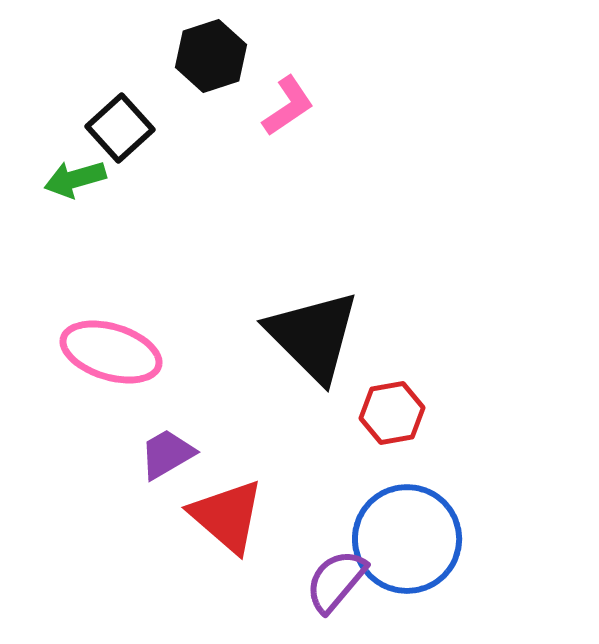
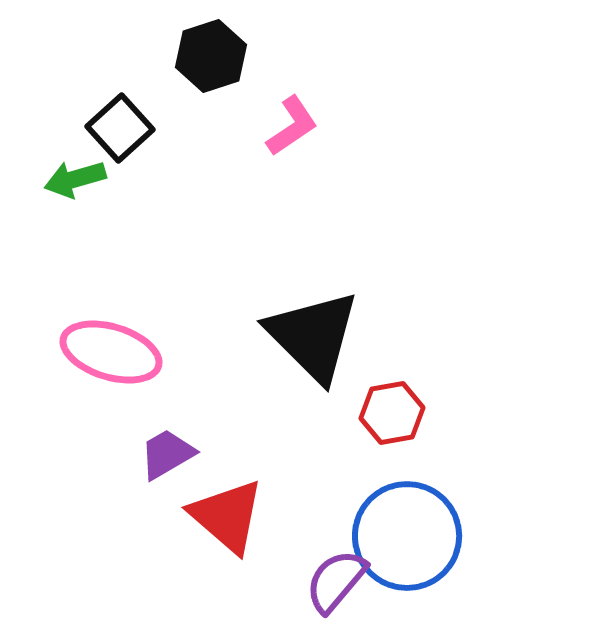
pink L-shape: moved 4 px right, 20 px down
blue circle: moved 3 px up
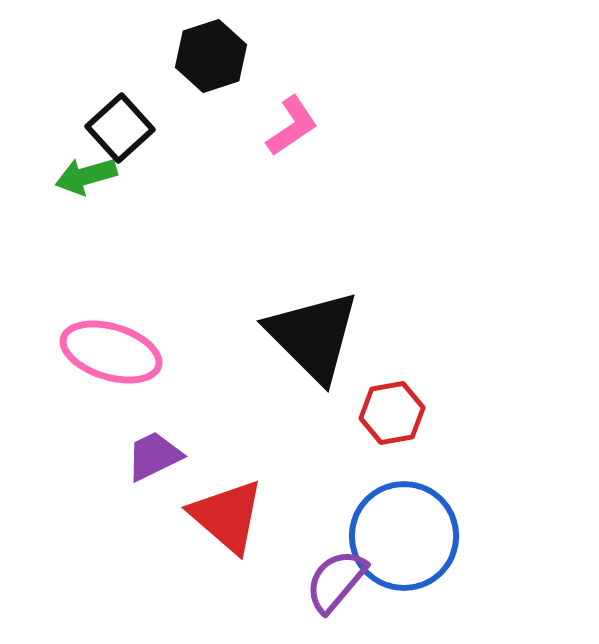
green arrow: moved 11 px right, 3 px up
purple trapezoid: moved 13 px left, 2 px down; rotated 4 degrees clockwise
blue circle: moved 3 px left
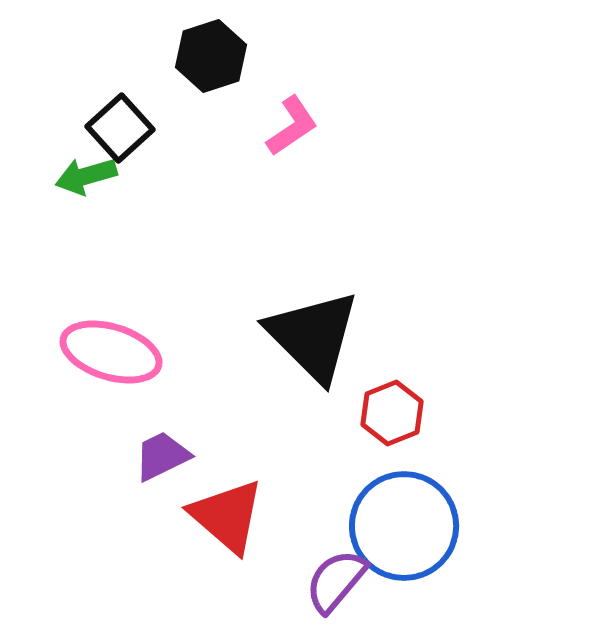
red hexagon: rotated 12 degrees counterclockwise
purple trapezoid: moved 8 px right
blue circle: moved 10 px up
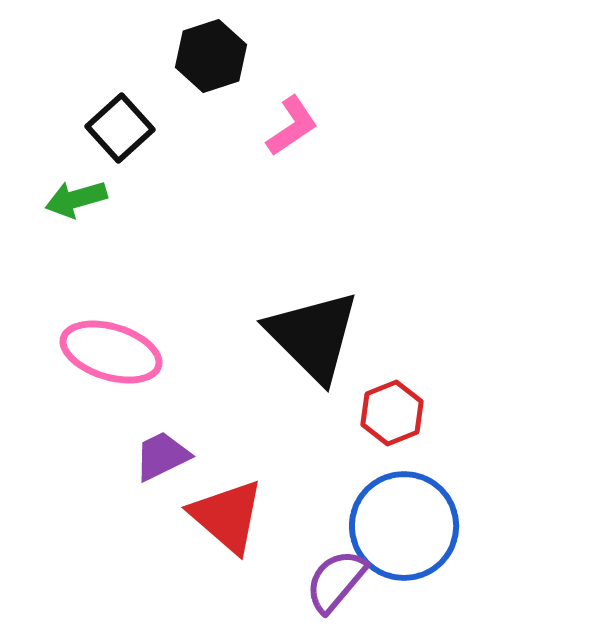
green arrow: moved 10 px left, 23 px down
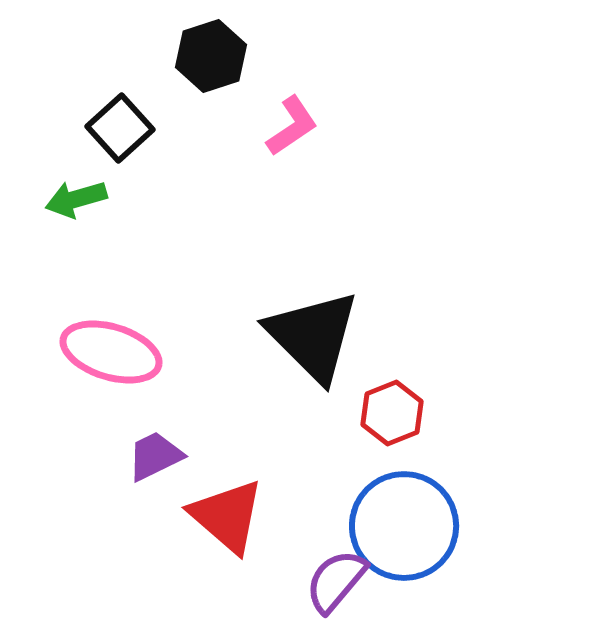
purple trapezoid: moved 7 px left
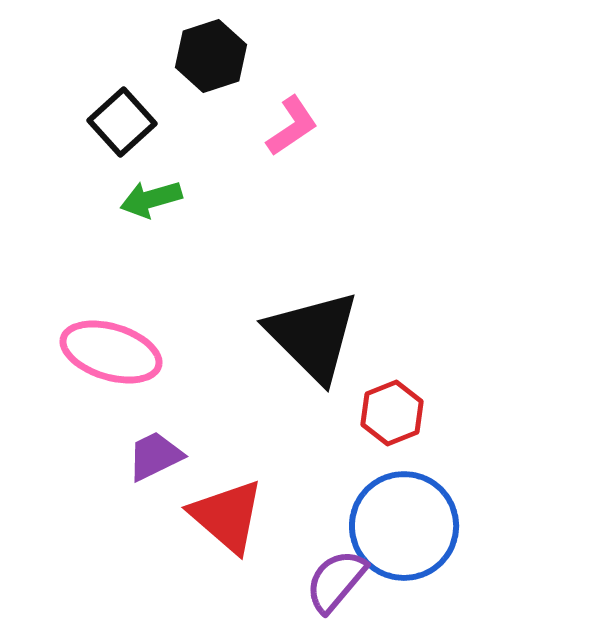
black square: moved 2 px right, 6 px up
green arrow: moved 75 px right
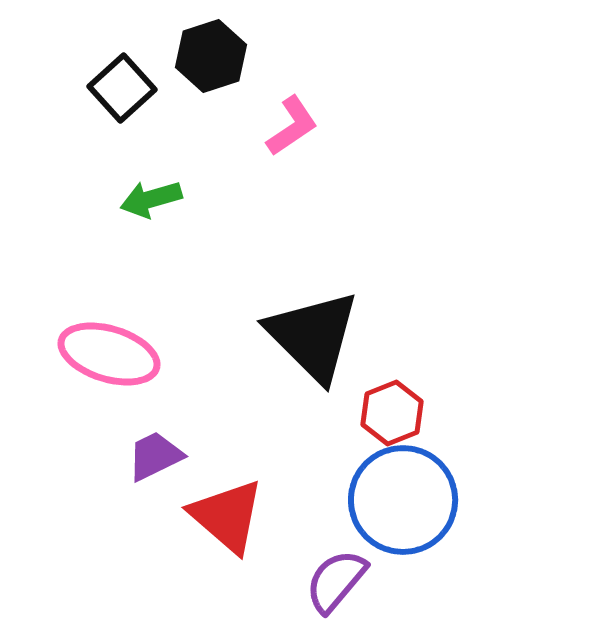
black square: moved 34 px up
pink ellipse: moved 2 px left, 2 px down
blue circle: moved 1 px left, 26 px up
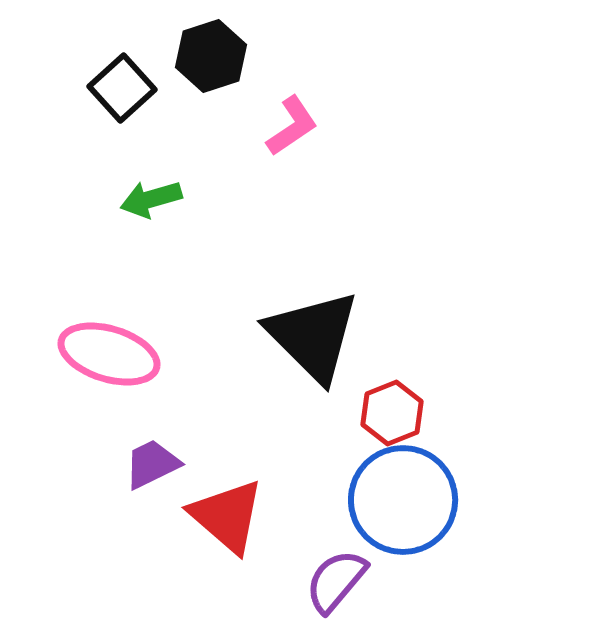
purple trapezoid: moved 3 px left, 8 px down
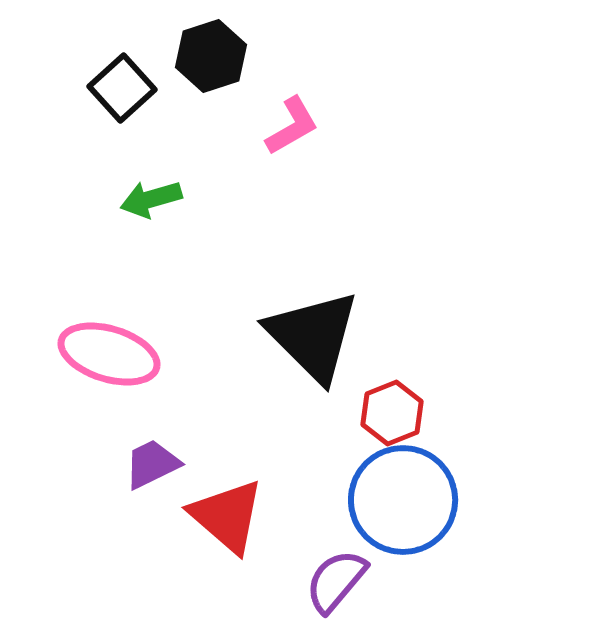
pink L-shape: rotated 4 degrees clockwise
